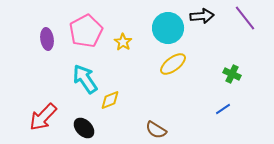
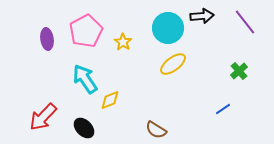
purple line: moved 4 px down
green cross: moved 7 px right, 3 px up; rotated 24 degrees clockwise
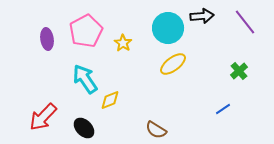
yellow star: moved 1 px down
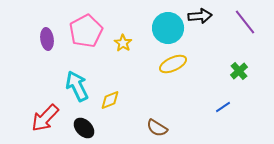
black arrow: moved 2 px left
yellow ellipse: rotated 12 degrees clockwise
cyan arrow: moved 8 px left, 7 px down; rotated 8 degrees clockwise
blue line: moved 2 px up
red arrow: moved 2 px right, 1 px down
brown semicircle: moved 1 px right, 2 px up
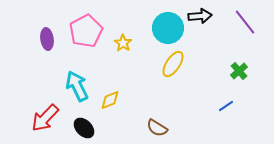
yellow ellipse: rotated 32 degrees counterclockwise
blue line: moved 3 px right, 1 px up
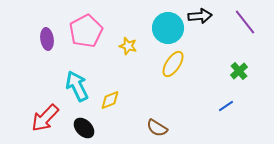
yellow star: moved 5 px right, 3 px down; rotated 18 degrees counterclockwise
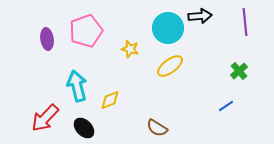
purple line: rotated 32 degrees clockwise
pink pentagon: rotated 8 degrees clockwise
yellow star: moved 2 px right, 3 px down
yellow ellipse: moved 3 px left, 2 px down; rotated 20 degrees clockwise
cyan arrow: rotated 12 degrees clockwise
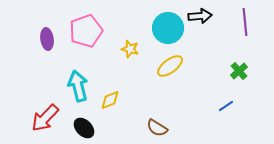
cyan arrow: moved 1 px right
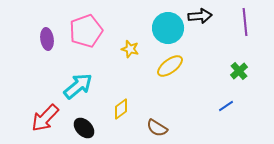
cyan arrow: rotated 64 degrees clockwise
yellow diamond: moved 11 px right, 9 px down; rotated 15 degrees counterclockwise
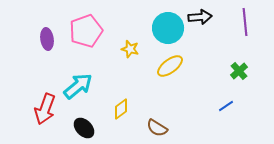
black arrow: moved 1 px down
red arrow: moved 9 px up; rotated 24 degrees counterclockwise
